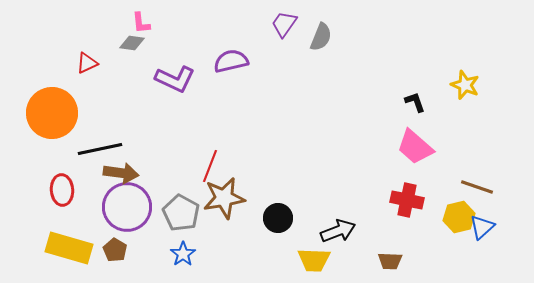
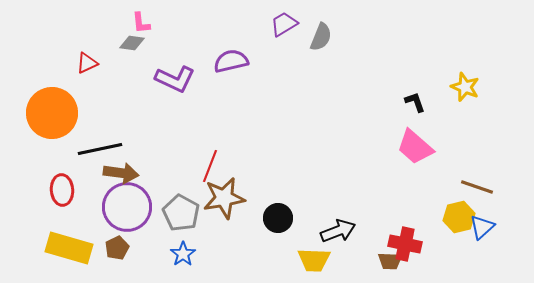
purple trapezoid: rotated 24 degrees clockwise
yellow star: moved 2 px down
red cross: moved 2 px left, 44 px down
brown pentagon: moved 2 px right, 2 px up; rotated 15 degrees clockwise
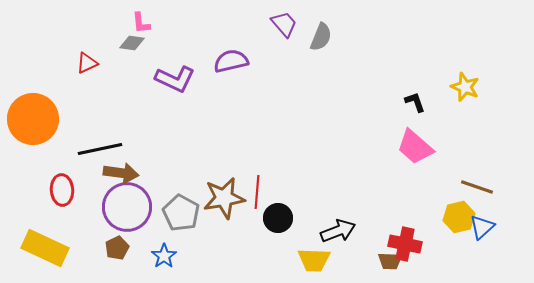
purple trapezoid: rotated 80 degrees clockwise
orange circle: moved 19 px left, 6 px down
red line: moved 47 px right, 26 px down; rotated 16 degrees counterclockwise
yellow rectangle: moved 24 px left; rotated 9 degrees clockwise
blue star: moved 19 px left, 2 px down
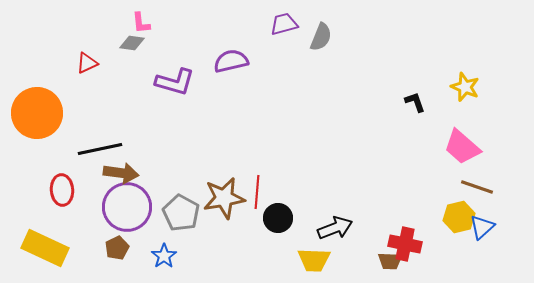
purple trapezoid: rotated 64 degrees counterclockwise
purple L-shape: moved 3 px down; rotated 9 degrees counterclockwise
orange circle: moved 4 px right, 6 px up
pink trapezoid: moved 47 px right
black arrow: moved 3 px left, 3 px up
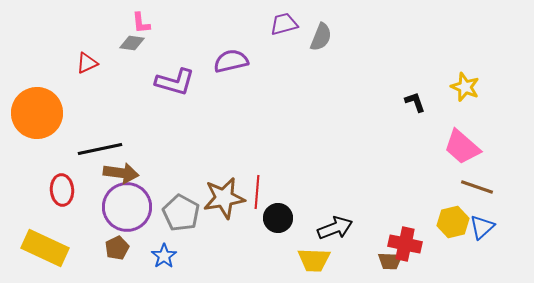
yellow hexagon: moved 6 px left, 5 px down
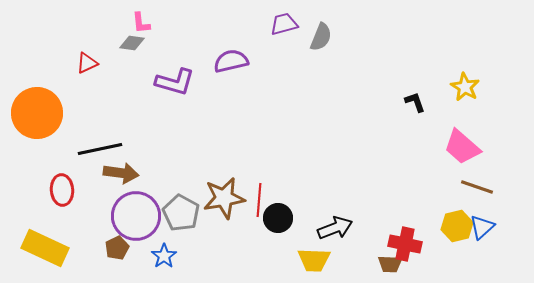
yellow star: rotated 8 degrees clockwise
red line: moved 2 px right, 8 px down
purple circle: moved 9 px right, 9 px down
yellow hexagon: moved 4 px right, 4 px down
brown trapezoid: moved 3 px down
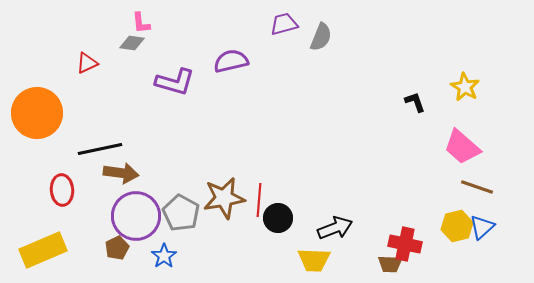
yellow rectangle: moved 2 px left, 2 px down; rotated 48 degrees counterclockwise
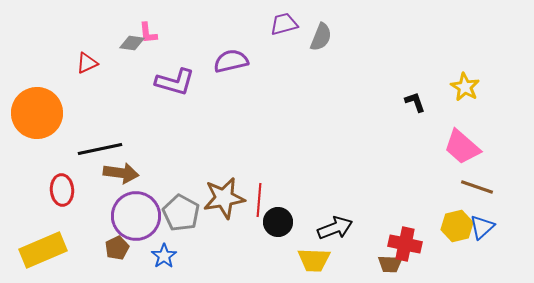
pink L-shape: moved 7 px right, 10 px down
black circle: moved 4 px down
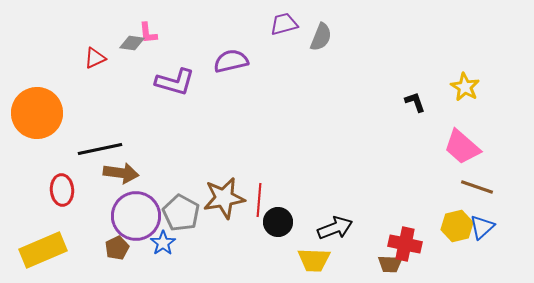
red triangle: moved 8 px right, 5 px up
blue star: moved 1 px left, 13 px up
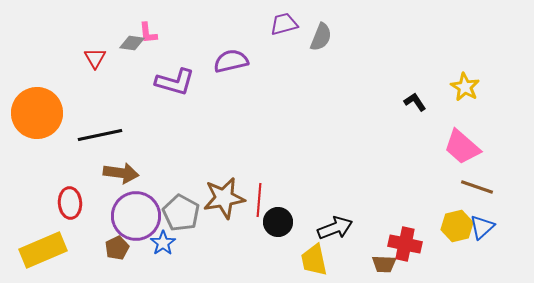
red triangle: rotated 35 degrees counterclockwise
black L-shape: rotated 15 degrees counterclockwise
black line: moved 14 px up
red ellipse: moved 8 px right, 13 px down
yellow trapezoid: rotated 76 degrees clockwise
brown trapezoid: moved 6 px left
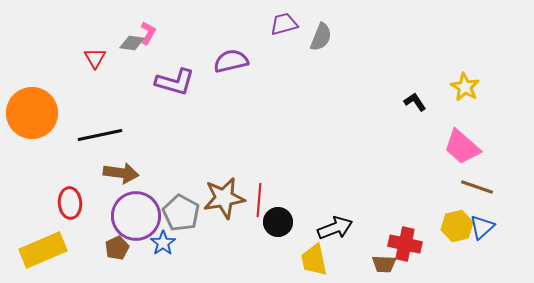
pink L-shape: rotated 145 degrees counterclockwise
orange circle: moved 5 px left
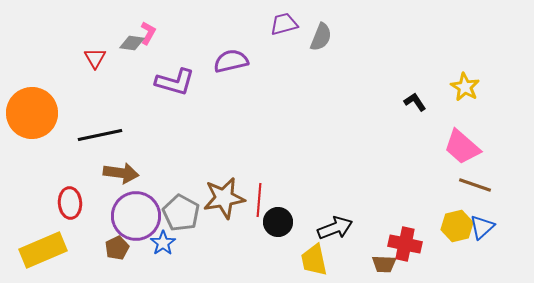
brown line: moved 2 px left, 2 px up
